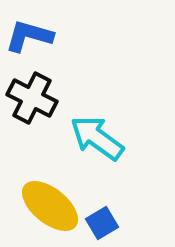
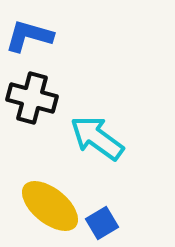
black cross: rotated 12 degrees counterclockwise
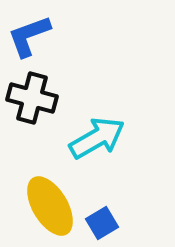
blue L-shape: rotated 36 degrees counterclockwise
cyan arrow: rotated 114 degrees clockwise
yellow ellipse: rotated 20 degrees clockwise
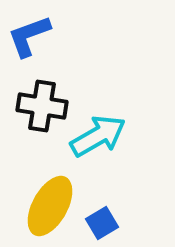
black cross: moved 10 px right, 8 px down; rotated 6 degrees counterclockwise
cyan arrow: moved 1 px right, 2 px up
yellow ellipse: rotated 60 degrees clockwise
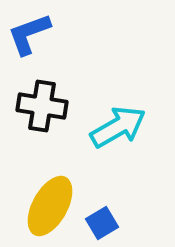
blue L-shape: moved 2 px up
cyan arrow: moved 20 px right, 9 px up
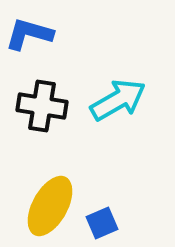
blue L-shape: rotated 36 degrees clockwise
cyan arrow: moved 27 px up
blue square: rotated 8 degrees clockwise
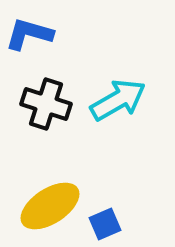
black cross: moved 4 px right, 2 px up; rotated 9 degrees clockwise
yellow ellipse: rotated 28 degrees clockwise
blue square: moved 3 px right, 1 px down
